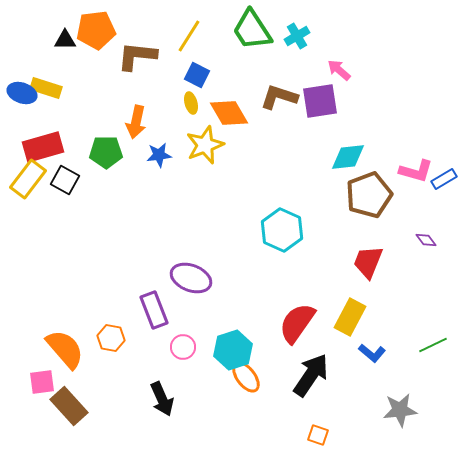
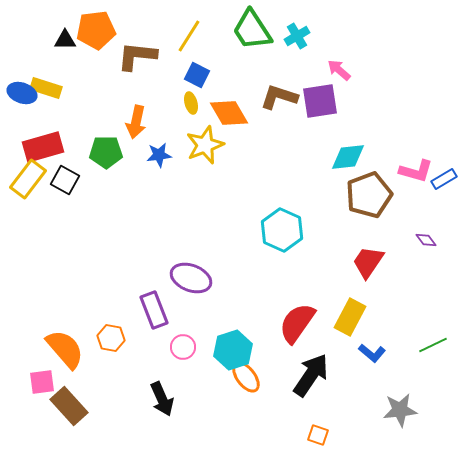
red trapezoid at (368, 262): rotated 12 degrees clockwise
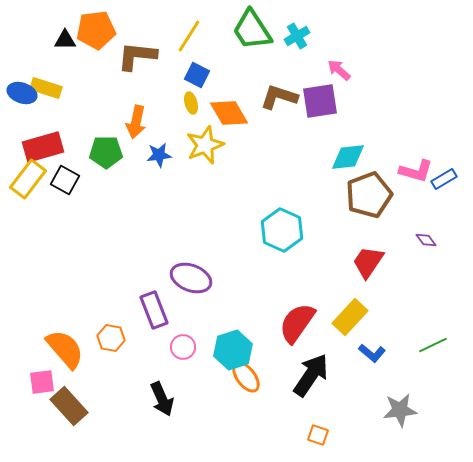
yellow rectangle at (350, 317): rotated 15 degrees clockwise
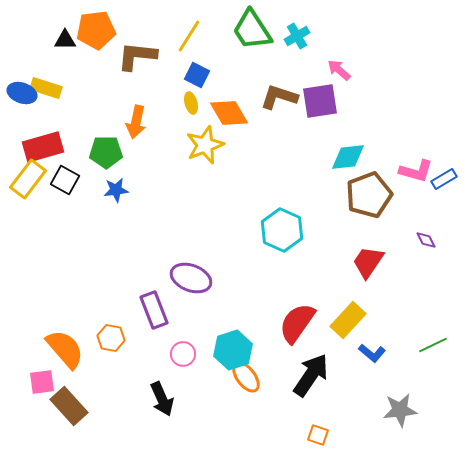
blue star at (159, 155): moved 43 px left, 35 px down
purple diamond at (426, 240): rotated 10 degrees clockwise
yellow rectangle at (350, 317): moved 2 px left, 3 px down
pink circle at (183, 347): moved 7 px down
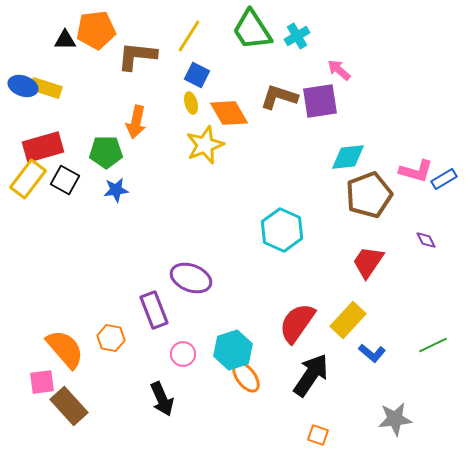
blue ellipse at (22, 93): moved 1 px right, 7 px up
gray star at (400, 410): moved 5 px left, 9 px down
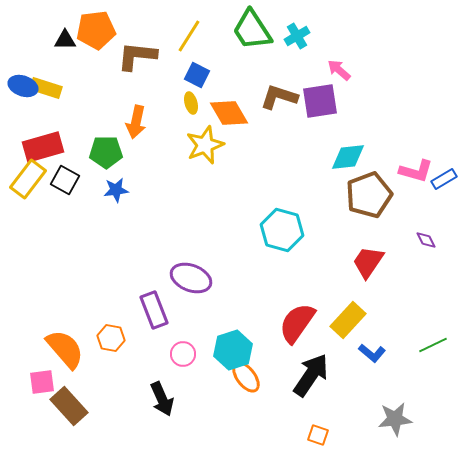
cyan hexagon at (282, 230): rotated 9 degrees counterclockwise
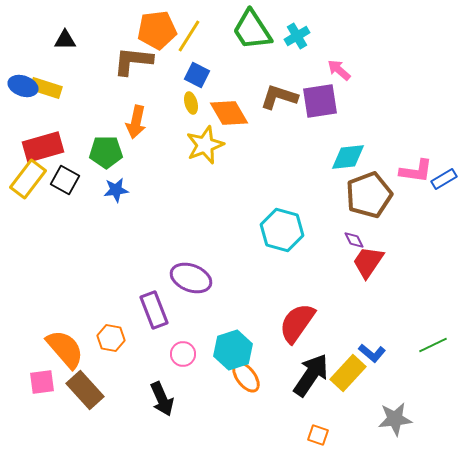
orange pentagon at (96, 30): moved 61 px right
brown L-shape at (137, 56): moved 4 px left, 5 px down
pink L-shape at (416, 171): rotated 8 degrees counterclockwise
purple diamond at (426, 240): moved 72 px left
yellow rectangle at (348, 320): moved 53 px down
brown rectangle at (69, 406): moved 16 px right, 16 px up
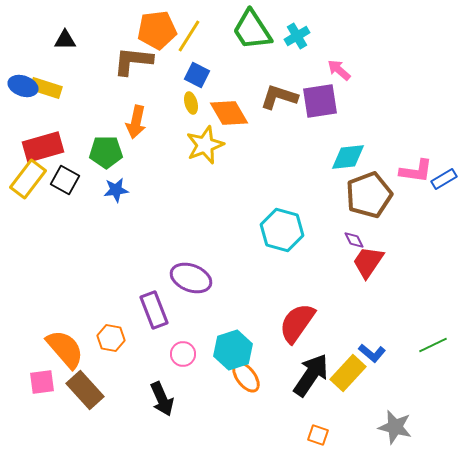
gray star at (395, 419): moved 8 px down; rotated 20 degrees clockwise
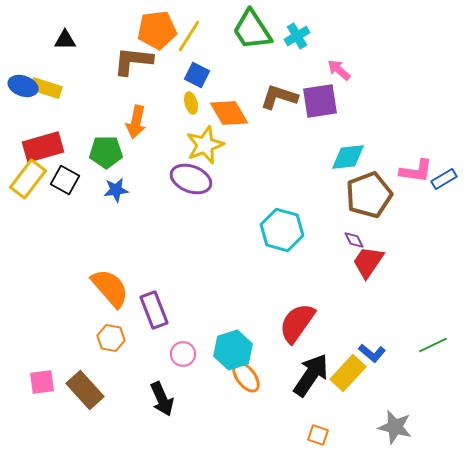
purple ellipse at (191, 278): moved 99 px up
orange semicircle at (65, 349): moved 45 px right, 61 px up
